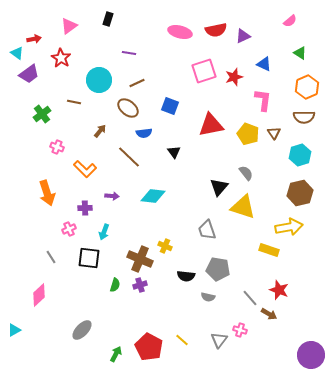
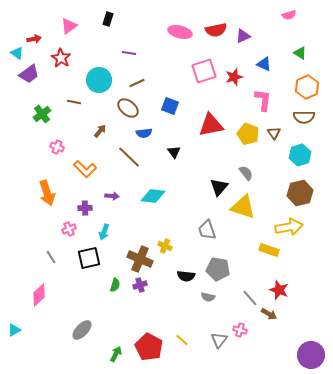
pink semicircle at (290, 21): moved 1 px left, 6 px up; rotated 24 degrees clockwise
black square at (89, 258): rotated 20 degrees counterclockwise
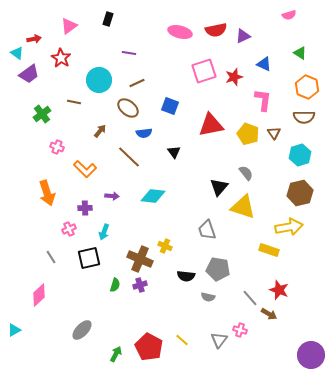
orange hexagon at (307, 87): rotated 15 degrees counterclockwise
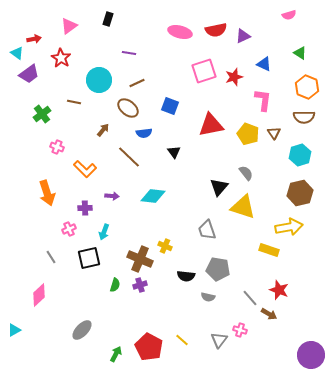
brown arrow at (100, 131): moved 3 px right, 1 px up
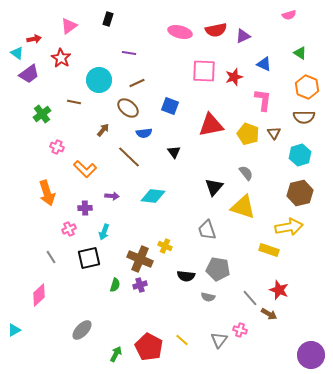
pink square at (204, 71): rotated 20 degrees clockwise
black triangle at (219, 187): moved 5 px left
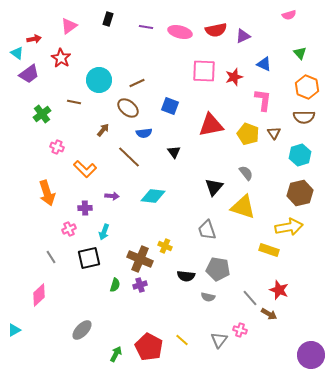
purple line at (129, 53): moved 17 px right, 26 px up
green triangle at (300, 53): rotated 16 degrees clockwise
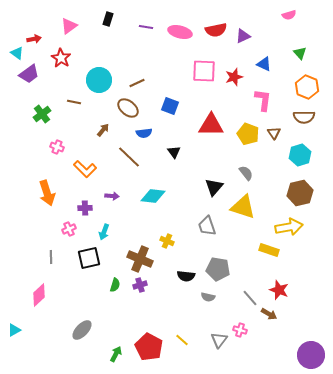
red triangle at (211, 125): rotated 12 degrees clockwise
gray trapezoid at (207, 230): moved 4 px up
yellow cross at (165, 246): moved 2 px right, 5 px up
gray line at (51, 257): rotated 32 degrees clockwise
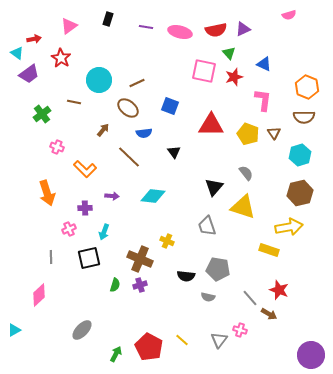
purple triangle at (243, 36): moved 7 px up
green triangle at (300, 53): moved 71 px left
pink square at (204, 71): rotated 10 degrees clockwise
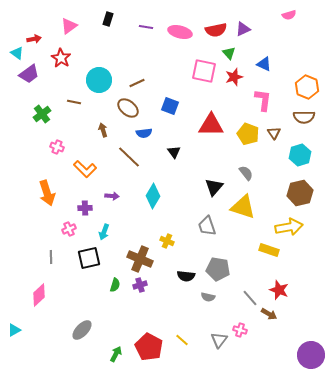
brown arrow at (103, 130): rotated 56 degrees counterclockwise
cyan diamond at (153, 196): rotated 65 degrees counterclockwise
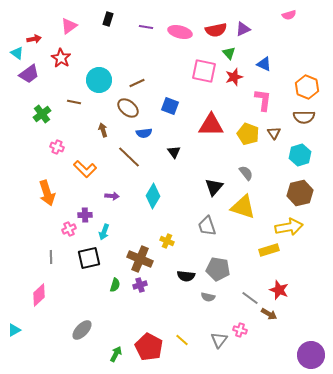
purple cross at (85, 208): moved 7 px down
yellow rectangle at (269, 250): rotated 36 degrees counterclockwise
gray line at (250, 298): rotated 12 degrees counterclockwise
